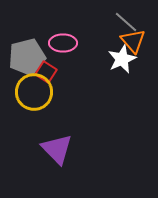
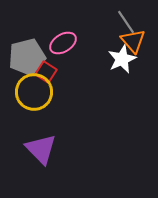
gray line: rotated 15 degrees clockwise
pink ellipse: rotated 32 degrees counterclockwise
purple triangle: moved 16 px left
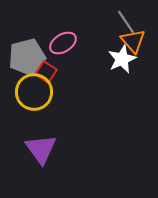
purple triangle: rotated 8 degrees clockwise
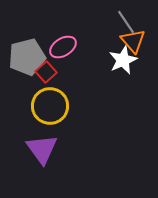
pink ellipse: moved 4 px down
white star: moved 1 px right, 1 px down
red square: rotated 15 degrees clockwise
yellow circle: moved 16 px right, 14 px down
purple triangle: moved 1 px right
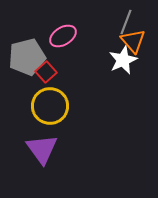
gray line: rotated 55 degrees clockwise
pink ellipse: moved 11 px up
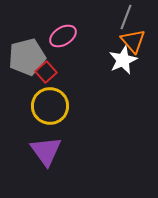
gray line: moved 5 px up
purple triangle: moved 4 px right, 2 px down
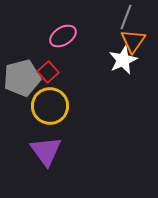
orange triangle: rotated 16 degrees clockwise
gray pentagon: moved 5 px left, 21 px down
red square: moved 2 px right
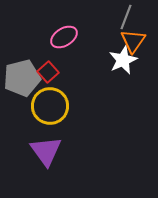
pink ellipse: moved 1 px right, 1 px down
